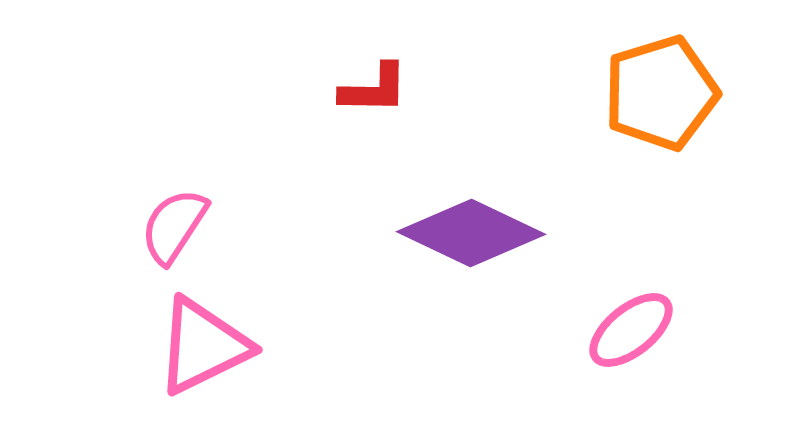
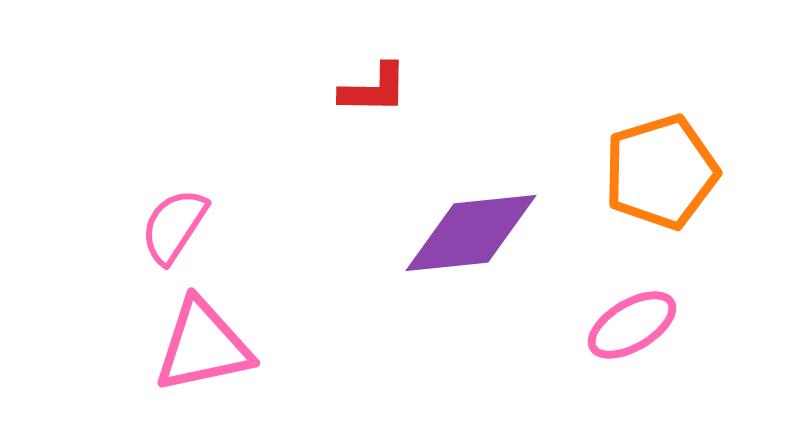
orange pentagon: moved 79 px down
purple diamond: rotated 31 degrees counterclockwise
pink ellipse: moved 1 px right, 5 px up; rotated 8 degrees clockwise
pink triangle: rotated 14 degrees clockwise
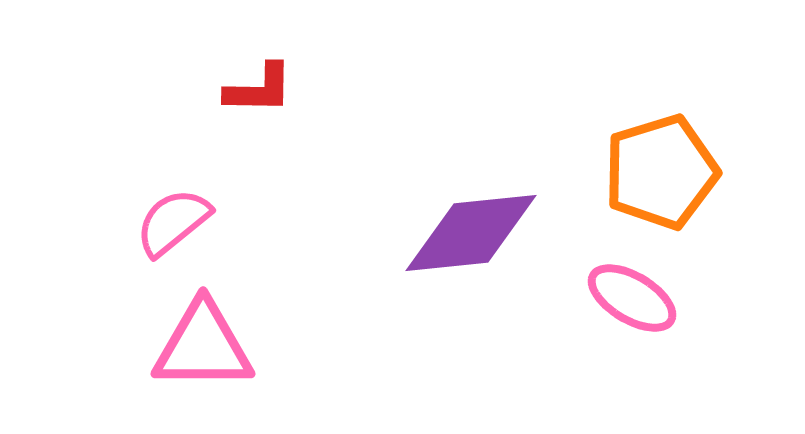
red L-shape: moved 115 px left
pink semicircle: moved 1 px left, 4 px up; rotated 18 degrees clockwise
pink ellipse: moved 27 px up; rotated 62 degrees clockwise
pink triangle: rotated 12 degrees clockwise
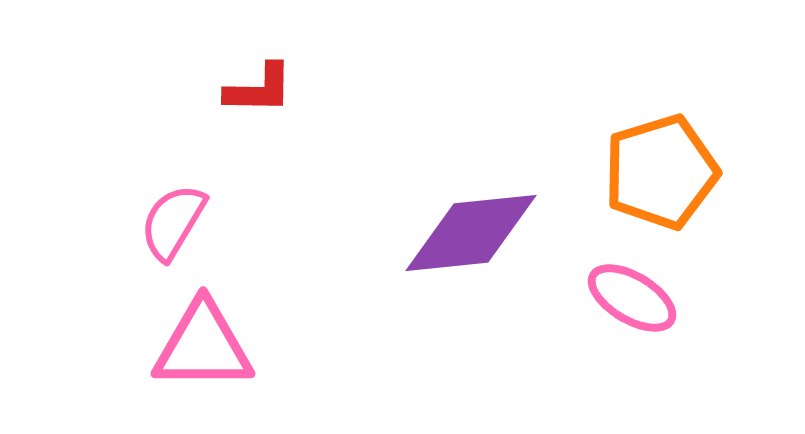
pink semicircle: rotated 20 degrees counterclockwise
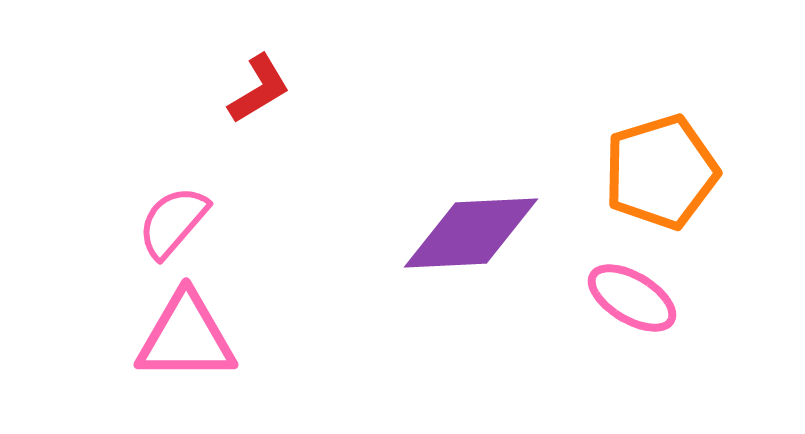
red L-shape: rotated 32 degrees counterclockwise
pink semicircle: rotated 10 degrees clockwise
purple diamond: rotated 3 degrees clockwise
pink triangle: moved 17 px left, 9 px up
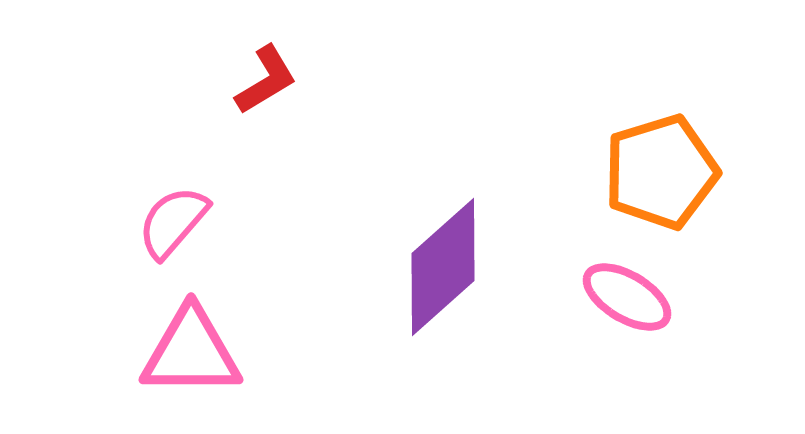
red L-shape: moved 7 px right, 9 px up
purple diamond: moved 28 px left, 34 px down; rotated 39 degrees counterclockwise
pink ellipse: moved 5 px left, 1 px up
pink triangle: moved 5 px right, 15 px down
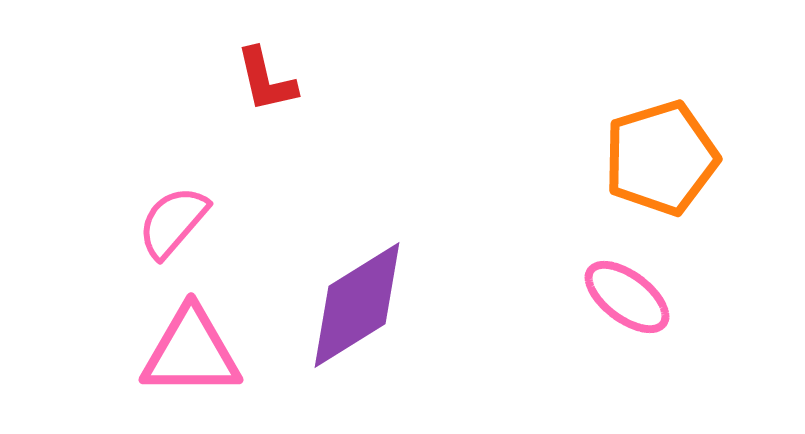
red L-shape: rotated 108 degrees clockwise
orange pentagon: moved 14 px up
purple diamond: moved 86 px left, 38 px down; rotated 10 degrees clockwise
pink ellipse: rotated 6 degrees clockwise
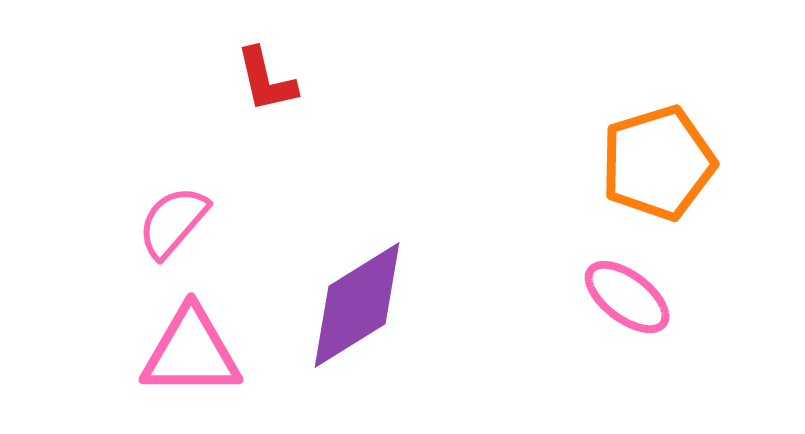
orange pentagon: moved 3 px left, 5 px down
